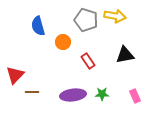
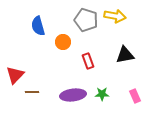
red rectangle: rotated 14 degrees clockwise
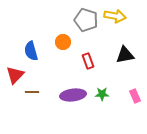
blue semicircle: moved 7 px left, 25 px down
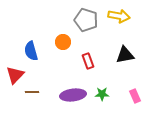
yellow arrow: moved 4 px right
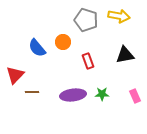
blue semicircle: moved 6 px right, 3 px up; rotated 24 degrees counterclockwise
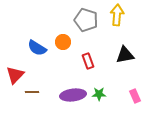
yellow arrow: moved 2 px left, 1 px up; rotated 95 degrees counterclockwise
blue semicircle: rotated 18 degrees counterclockwise
green star: moved 3 px left
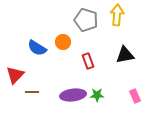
green star: moved 2 px left, 1 px down
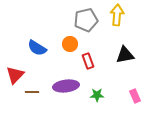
gray pentagon: rotated 30 degrees counterclockwise
orange circle: moved 7 px right, 2 px down
purple ellipse: moved 7 px left, 9 px up
